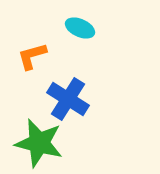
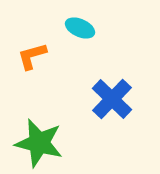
blue cross: moved 44 px right; rotated 12 degrees clockwise
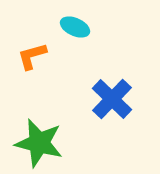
cyan ellipse: moved 5 px left, 1 px up
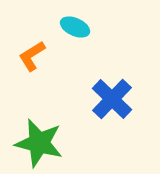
orange L-shape: rotated 16 degrees counterclockwise
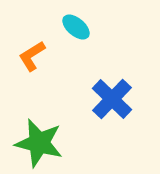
cyan ellipse: moved 1 px right; rotated 16 degrees clockwise
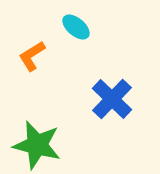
green star: moved 2 px left, 2 px down
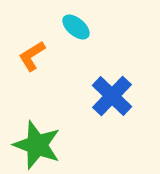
blue cross: moved 3 px up
green star: rotated 6 degrees clockwise
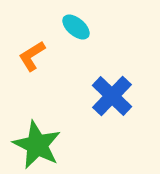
green star: rotated 6 degrees clockwise
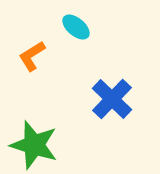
blue cross: moved 3 px down
green star: moved 3 px left; rotated 9 degrees counterclockwise
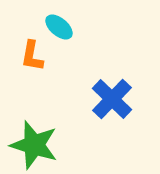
cyan ellipse: moved 17 px left
orange L-shape: rotated 48 degrees counterclockwise
